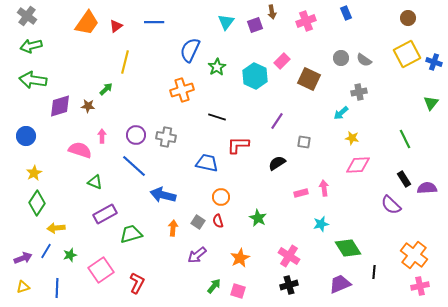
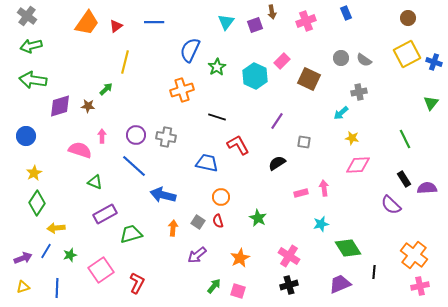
red L-shape at (238, 145): rotated 60 degrees clockwise
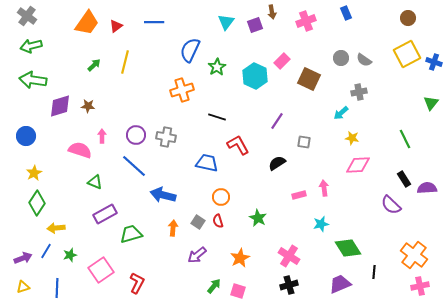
green arrow at (106, 89): moved 12 px left, 24 px up
pink rectangle at (301, 193): moved 2 px left, 2 px down
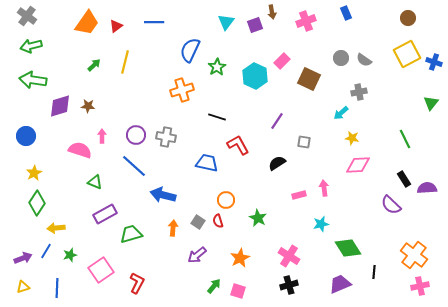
orange circle at (221, 197): moved 5 px right, 3 px down
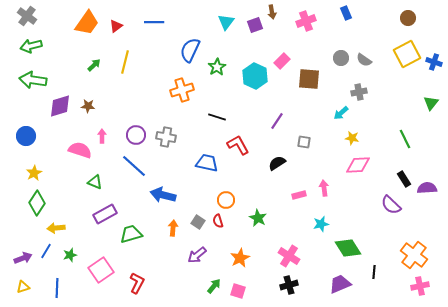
brown square at (309, 79): rotated 20 degrees counterclockwise
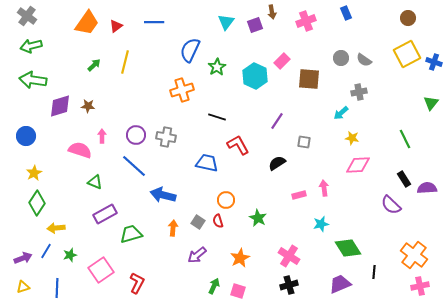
green arrow at (214, 286): rotated 14 degrees counterclockwise
